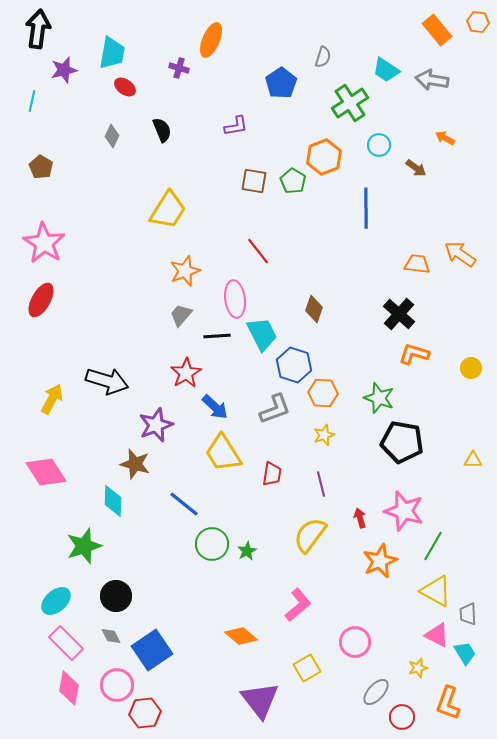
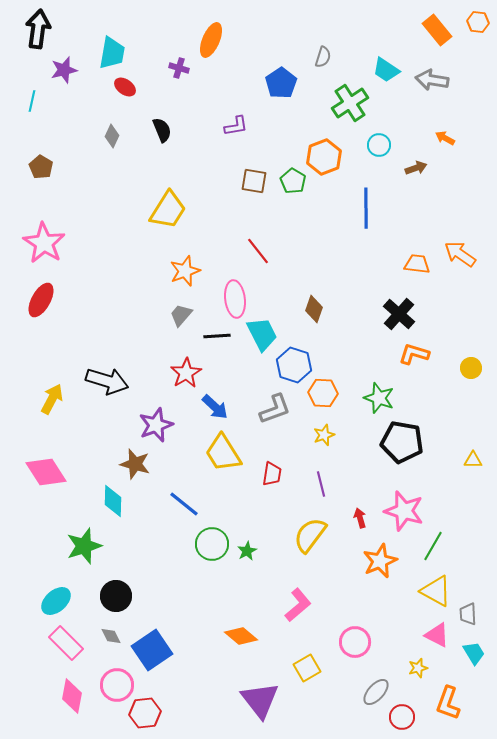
brown arrow at (416, 168): rotated 55 degrees counterclockwise
cyan trapezoid at (465, 653): moved 9 px right
pink diamond at (69, 688): moved 3 px right, 8 px down
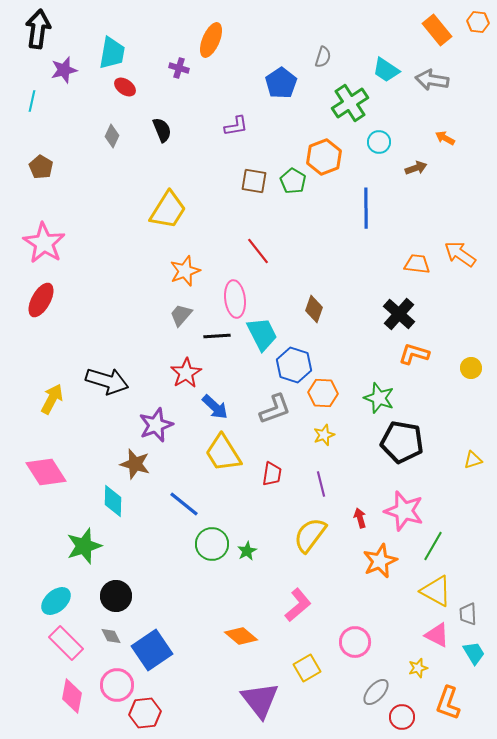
cyan circle at (379, 145): moved 3 px up
yellow triangle at (473, 460): rotated 18 degrees counterclockwise
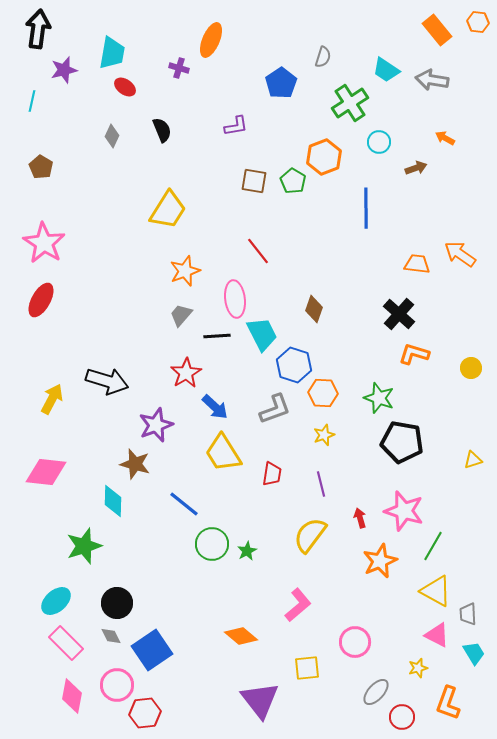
pink diamond at (46, 472): rotated 51 degrees counterclockwise
black circle at (116, 596): moved 1 px right, 7 px down
yellow square at (307, 668): rotated 24 degrees clockwise
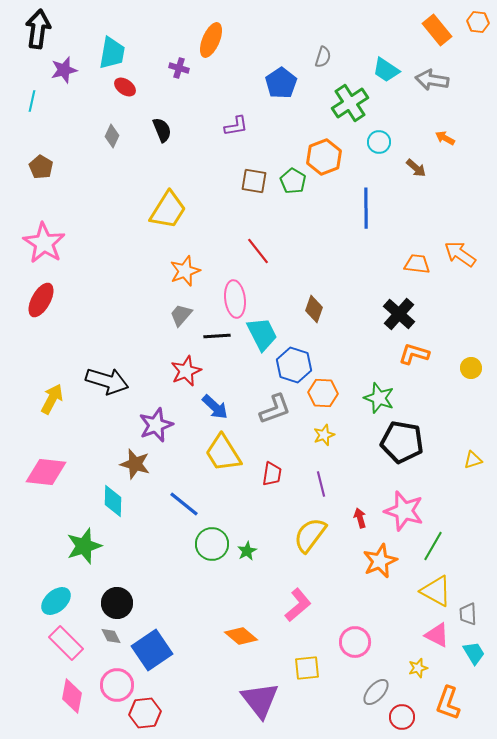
brown arrow at (416, 168): rotated 60 degrees clockwise
red star at (186, 373): moved 2 px up; rotated 8 degrees clockwise
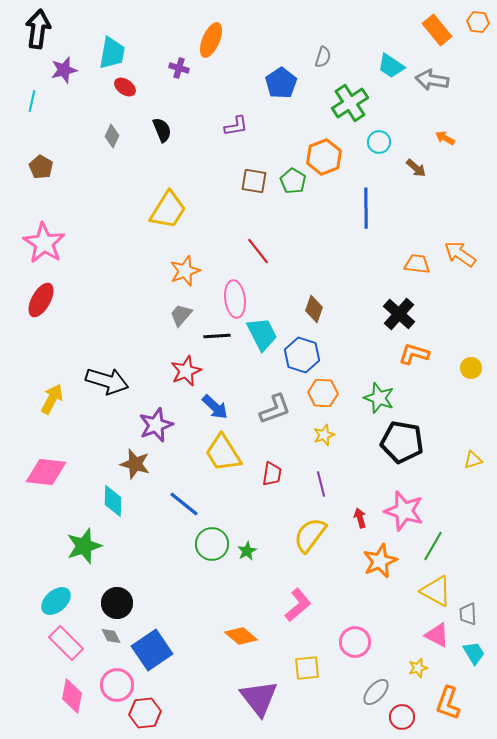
cyan trapezoid at (386, 70): moved 5 px right, 4 px up
blue hexagon at (294, 365): moved 8 px right, 10 px up
purple triangle at (260, 700): moved 1 px left, 2 px up
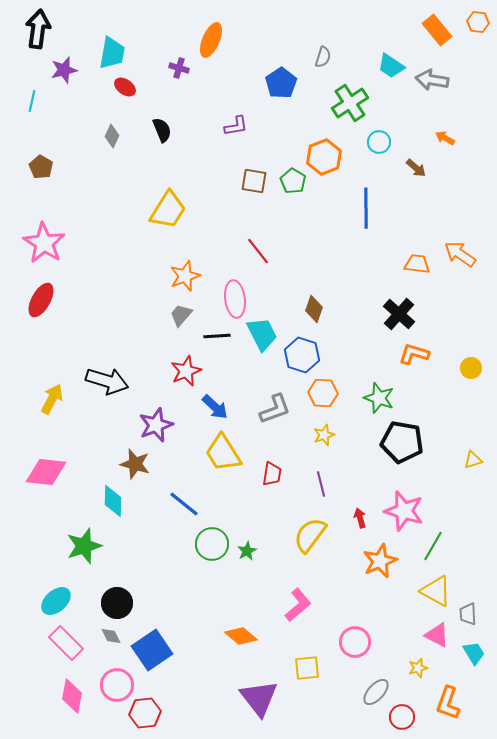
orange star at (185, 271): moved 5 px down
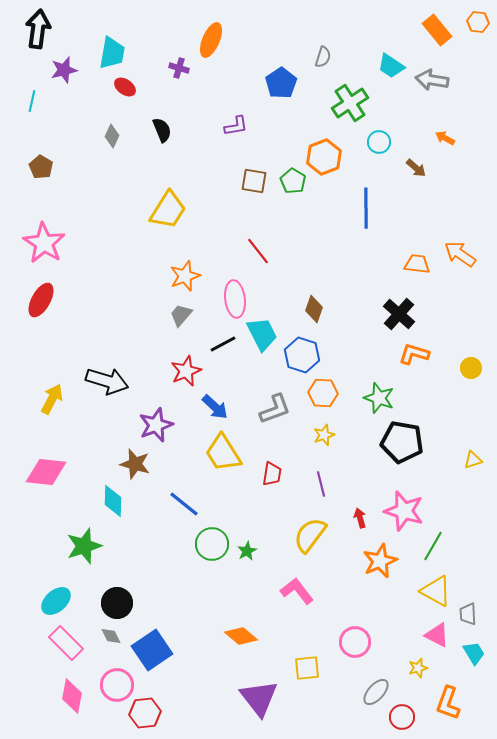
black line at (217, 336): moved 6 px right, 8 px down; rotated 24 degrees counterclockwise
pink L-shape at (298, 605): moved 1 px left, 14 px up; rotated 88 degrees counterclockwise
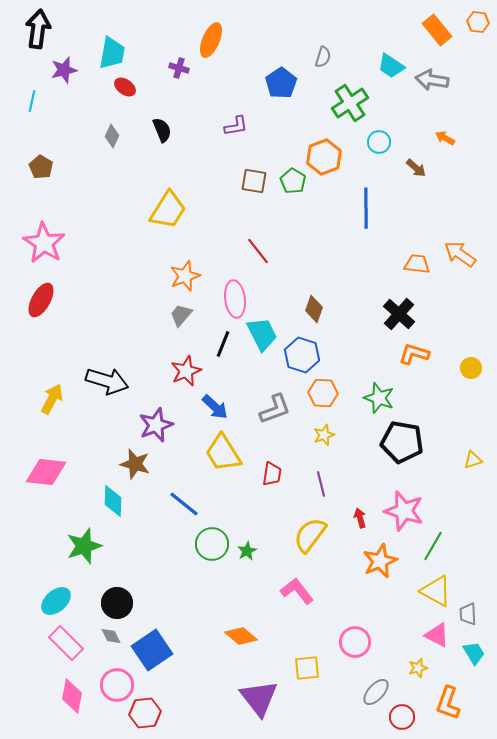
black line at (223, 344): rotated 40 degrees counterclockwise
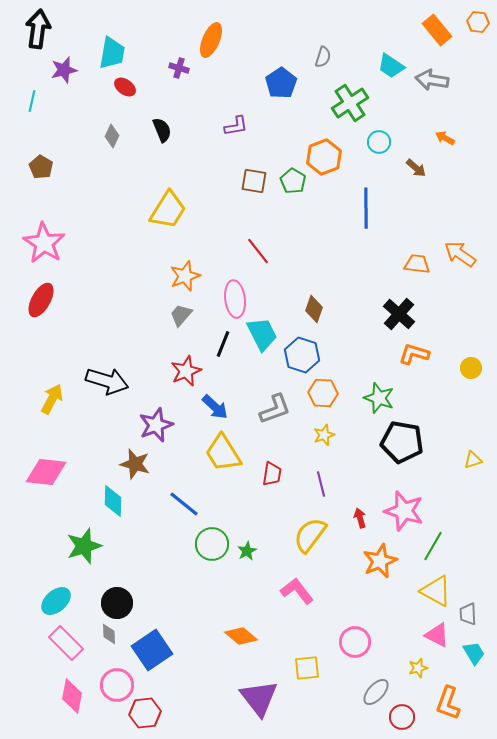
gray diamond at (111, 636): moved 2 px left, 2 px up; rotated 25 degrees clockwise
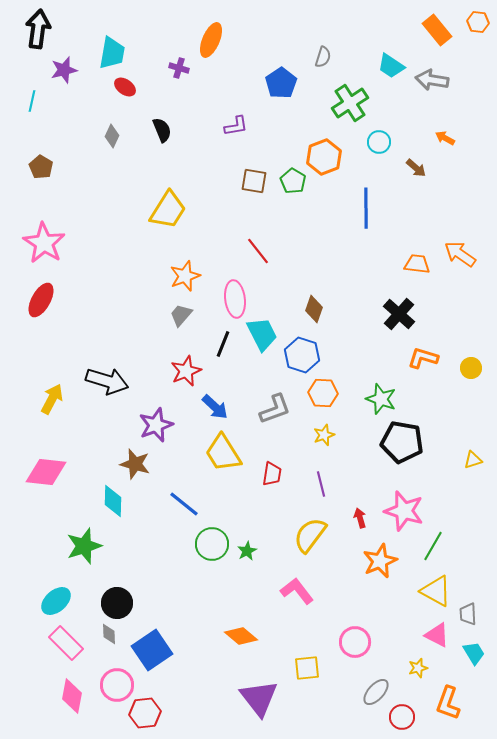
orange L-shape at (414, 354): moved 9 px right, 4 px down
green star at (379, 398): moved 2 px right, 1 px down
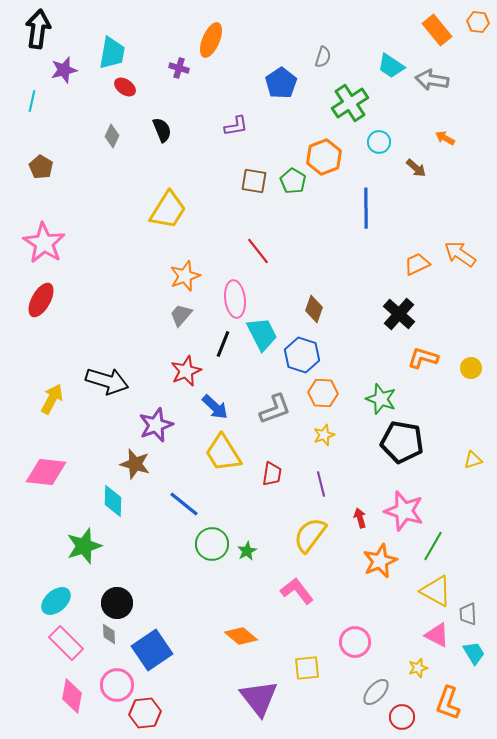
orange trapezoid at (417, 264): rotated 32 degrees counterclockwise
